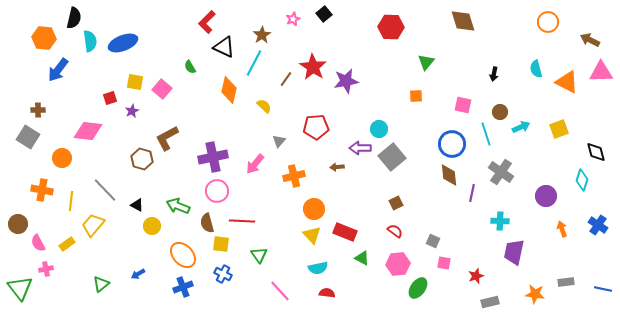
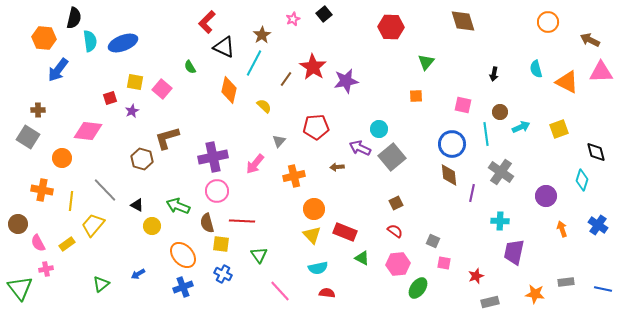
cyan line at (486, 134): rotated 10 degrees clockwise
brown L-shape at (167, 138): rotated 12 degrees clockwise
purple arrow at (360, 148): rotated 25 degrees clockwise
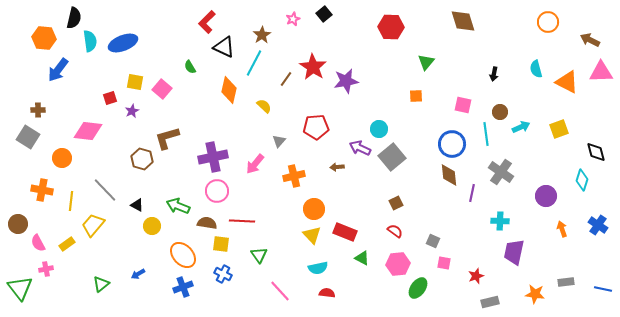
brown semicircle at (207, 223): rotated 114 degrees clockwise
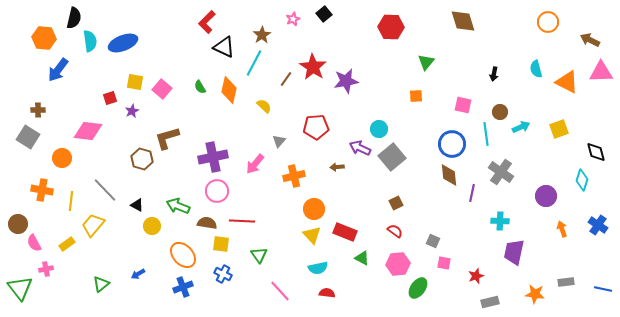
green semicircle at (190, 67): moved 10 px right, 20 px down
pink semicircle at (38, 243): moved 4 px left
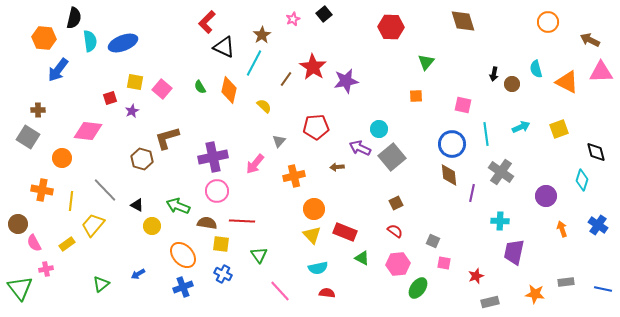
brown circle at (500, 112): moved 12 px right, 28 px up
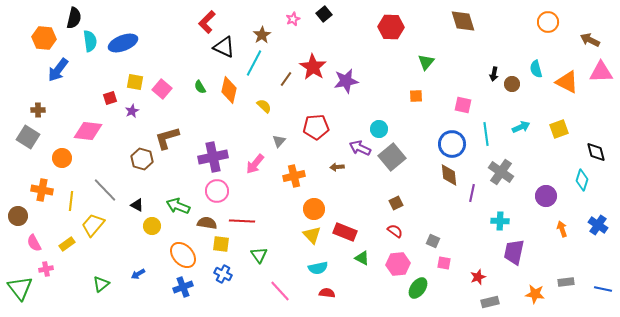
brown circle at (18, 224): moved 8 px up
red star at (476, 276): moved 2 px right, 1 px down
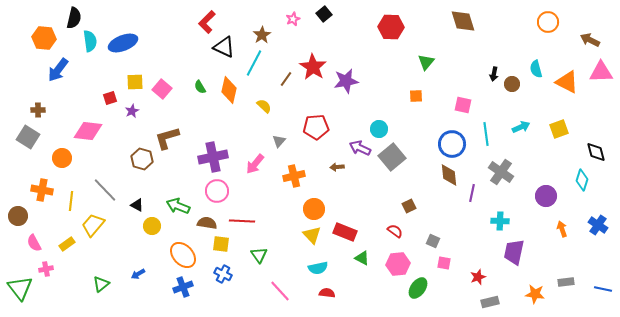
yellow square at (135, 82): rotated 12 degrees counterclockwise
brown square at (396, 203): moved 13 px right, 3 px down
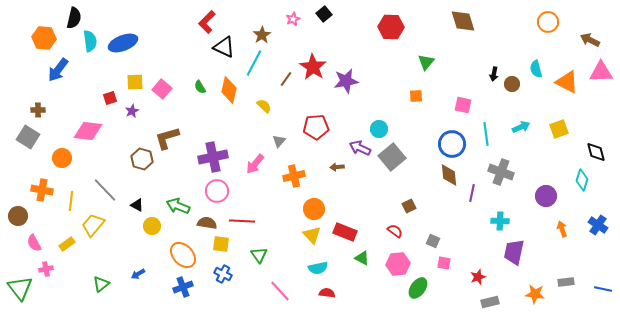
gray cross at (501, 172): rotated 15 degrees counterclockwise
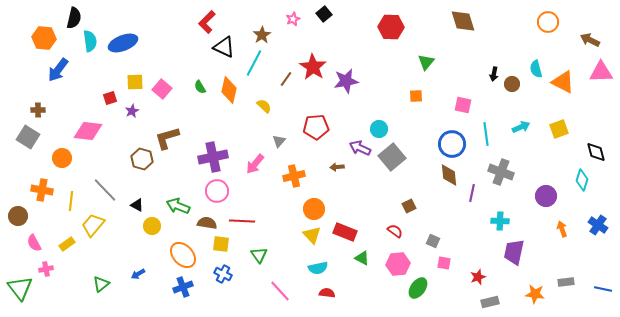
orange triangle at (567, 82): moved 4 px left
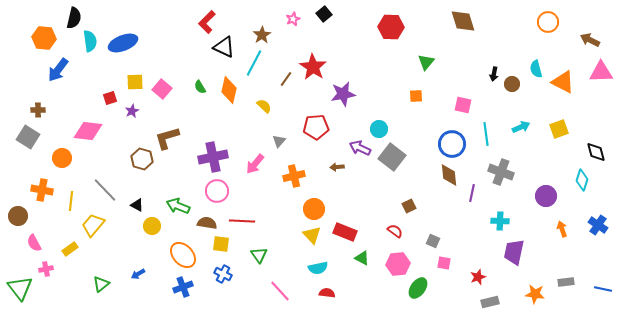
purple star at (346, 81): moved 3 px left, 13 px down
gray square at (392, 157): rotated 12 degrees counterclockwise
yellow rectangle at (67, 244): moved 3 px right, 5 px down
